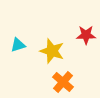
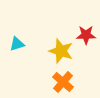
cyan triangle: moved 1 px left, 1 px up
yellow star: moved 9 px right
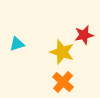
red star: moved 2 px left; rotated 12 degrees counterclockwise
yellow star: moved 1 px right, 1 px down
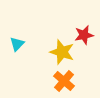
cyan triangle: rotated 28 degrees counterclockwise
orange cross: moved 1 px right, 1 px up
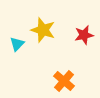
yellow star: moved 19 px left, 22 px up
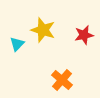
orange cross: moved 2 px left, 1 px up
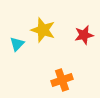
orange cross: rotated 30 degrees clockwise
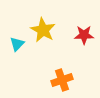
yellow star: rotated 10 degrees clockwise
red star: rotated 12 degrees clockwise
